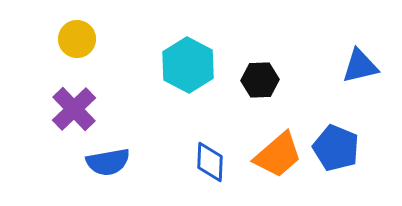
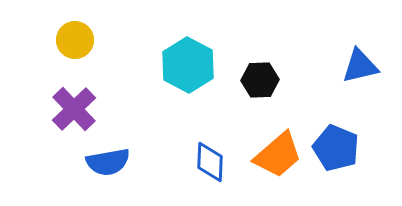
yellow circle: moved 2 px left, 1 px down
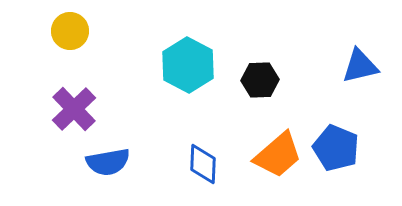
yellow circle: moved 5 px left, 9 px up
blue diamond: moved 7 px left, 2 px down
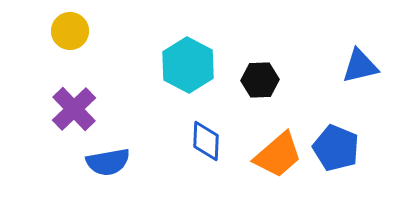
blue diamond: moved 3 px right, 23 px up
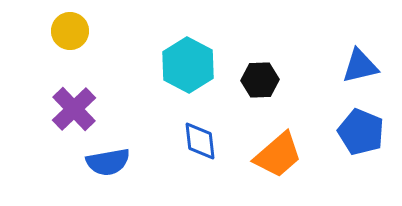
blue diamond: moved 6 px left; rotated 9 degrees counterclockwise
blue pentagon: moved 25 px right, 16 px up
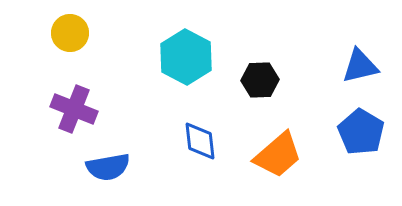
yellow circle: moved 2 px down
cyan hexagon: moved 2 px left, 8 px up
purple cross: rotated 24 degrees counterclockwise
blue pentagon: rotated 9 degrees clockwise
blue semicircle: moved 5 px down
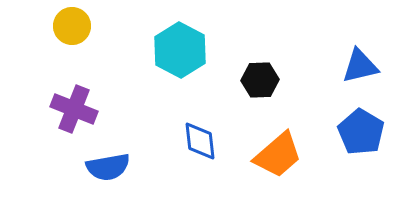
yellow circle: moved 2 px right, 7 px up
cyan hexagon: moved 6 px left, 7 px up
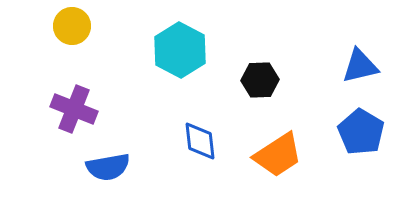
orange trapezoid: rotated 8 degrees clockwise
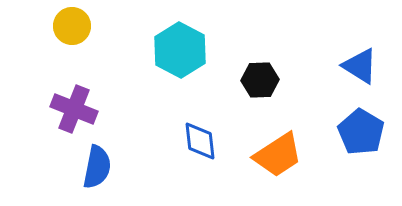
blue triangle: rotated 45 degrees clockwise
blue semicircle: moved 11 px left; rotated 69 degrees counterclockwise
